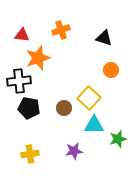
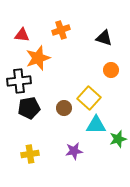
black pentagon: rotated 20 degrees counterclockwise
cyan triangle: moved 2 px right
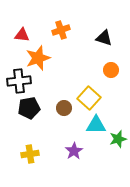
purple star: rotated 24 degrees counterclockwise
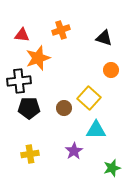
black pentagon: rotated 10 degrees clockwise
cyan triangle: moved 5 px down
green star: moved 6 px left, 29 px down
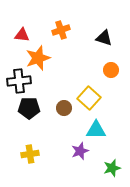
purple star: moved 6 px right; rotated 12 degrees clockwise
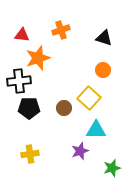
orange circle: moved 8 px left
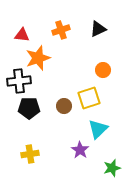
black triangle: moved 6 px left, 9 px up; rotated 42 degrees counterclockwise
yellow square: rotated 30 degrees clockwise
brown circle: moved 2 px up
cyan triangle: moved 2 px right, 1 px up; rotated 45 degrees counterclockwise
purple star: moved 1 px up; rotated 18 degrees counterclockwise
